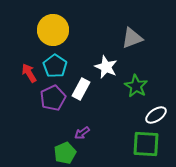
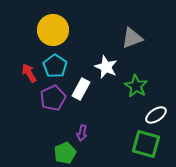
purple arrow: rotated 42 degrees counterclockwise
green square: rotated 12 degrees clockwise
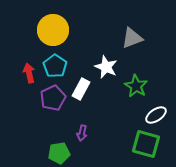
red arrow: rotated 18 degrees clockwise
green pentagon: moved 6 px left; rotated 15 degrees clockwise
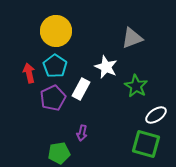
yellow circle: moved 3 px right, 1 px down
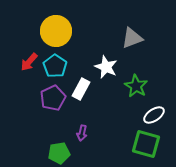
red arrow: moved 11 px up; rotated 126 degrees counterclockwise
white ellipse: moved 2 px left
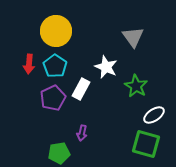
gray triangle: moved 1 px right, 1 px up; rotated 45 degrees counterclockwise
red arrow: moved 2 px down; rotated 36 degrees counterclockwise
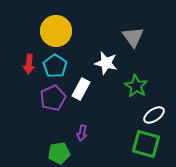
white star: moved 4 px up; rotated 10 degrees counterclockwise
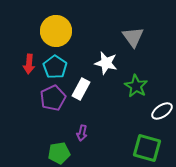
cyan pentagon: moved 1 px down
white ellipse: moved 8 px right, 4 px up
green square: moved 1 px right, 4 px down
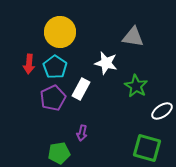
yellow circle: moved 4 px right, 1 px down
gray triangle: rotated 45 degrees counterclockwise
